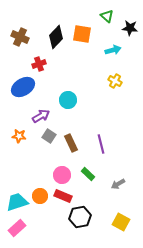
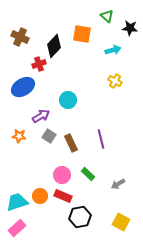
black diamond: moved 2 px left, 9 px down
purple line: moved 5 px up
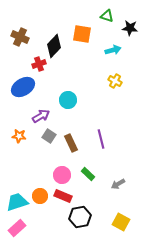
green triangle: rotated 24 degrees counterclockwise
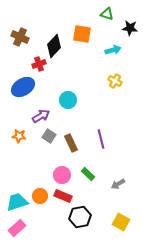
green triangle: moved 2 px up
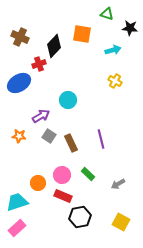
blue ellipse: moved 4 px left, 4 px up
orange circle: moved 2 px left, 13 px up
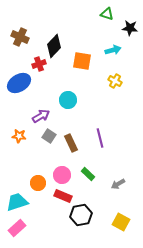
orange square: moved 27 px down
purple line: moved 1 px left, 1 px up
black hexagon: moved 1 px right, 2 px up
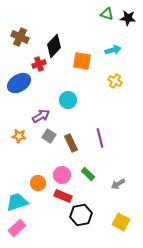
black star: moved 2 px left, 10 px up
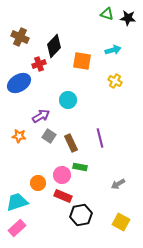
green rectangle: moved 8 px left, 7 px up; rotated 32 degrees counterclockwise
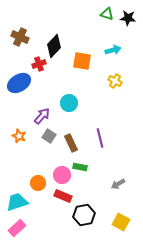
cyan circle: moved 1 px right, 3 px down
purple arrow: moved 1 px right; rotated 18 degrees counterclockwise
orange star: rotated 16 degrees clockwise
black hexagon: moved 3 px right
